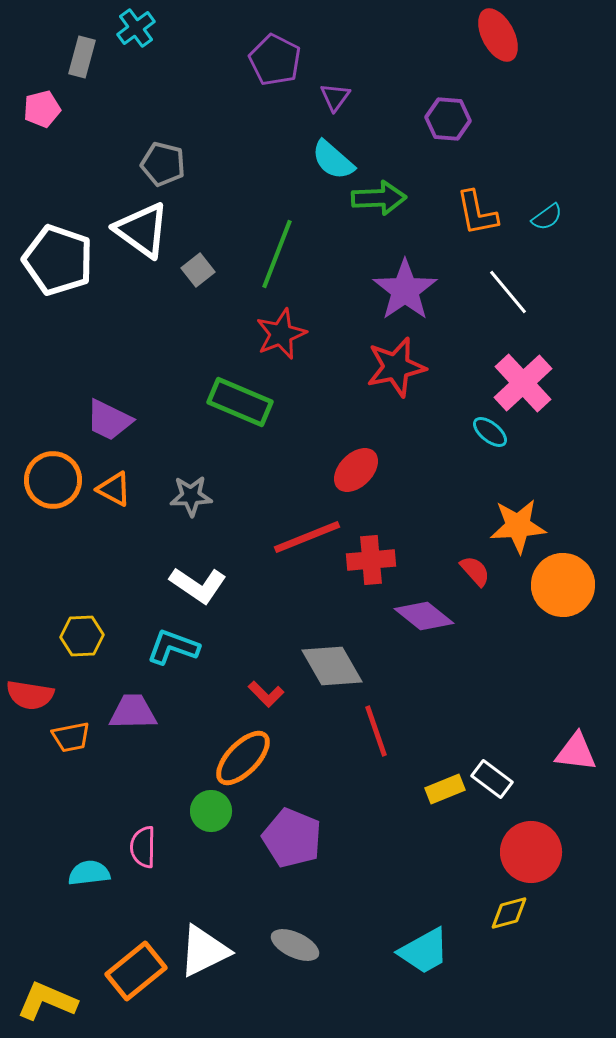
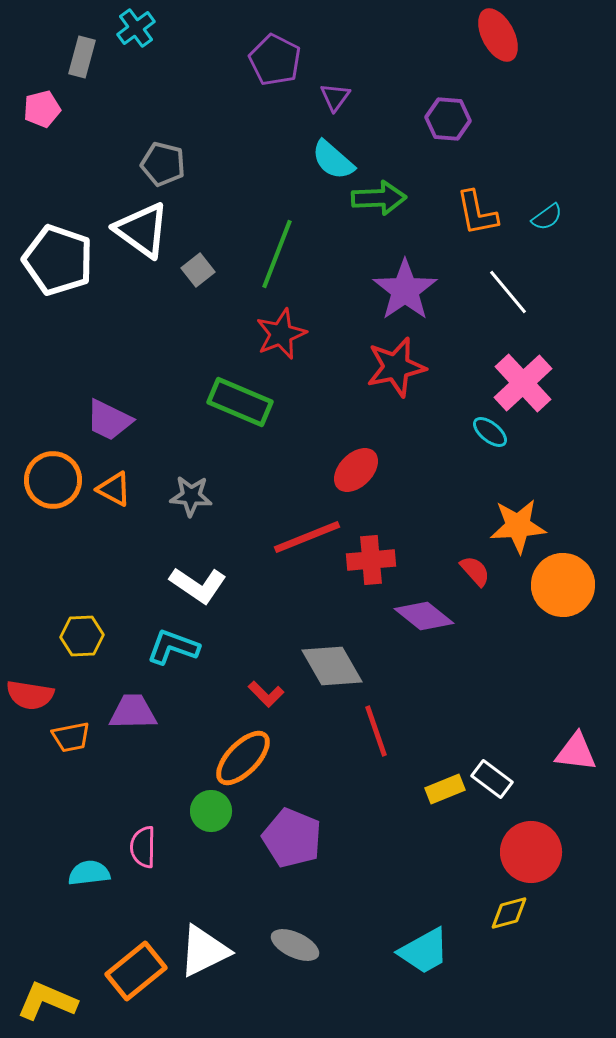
gray star at (191, 496): rotated 6 degrees clockwise
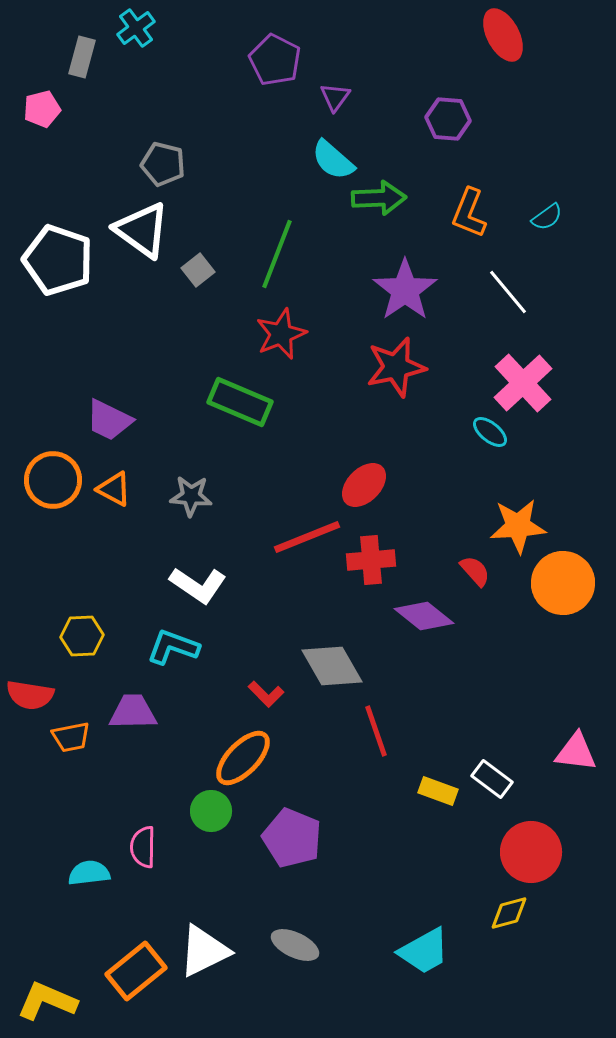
red ellipse at (498, 35): moved 5 px right
orange L-shape at (477, 213): moved 8 px left; rotated 33 degrees clockwise
red ellipse at (356, 470): moved 8 px right, 15 px down
orange circle at (563, 585): moved 2 px up
yellow rectangle at (445, 789): moved 7 px left, 2 px down; rotated 42 degrees clockwise
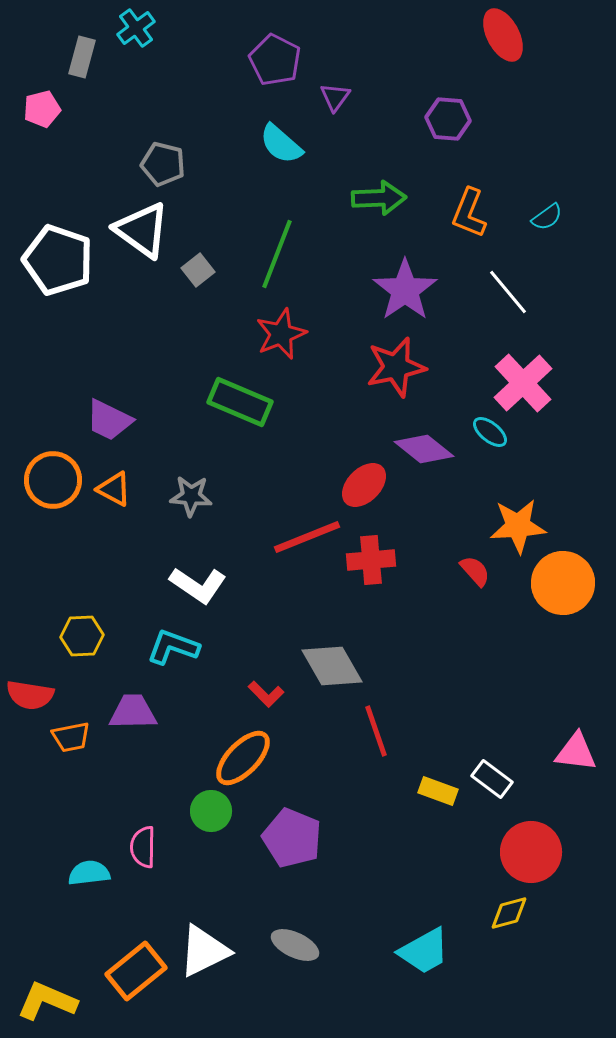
cyan semicircle at (333, 160): moved 52 px left, 16 px up
purple diamond at (424, 616): moved 167 px up
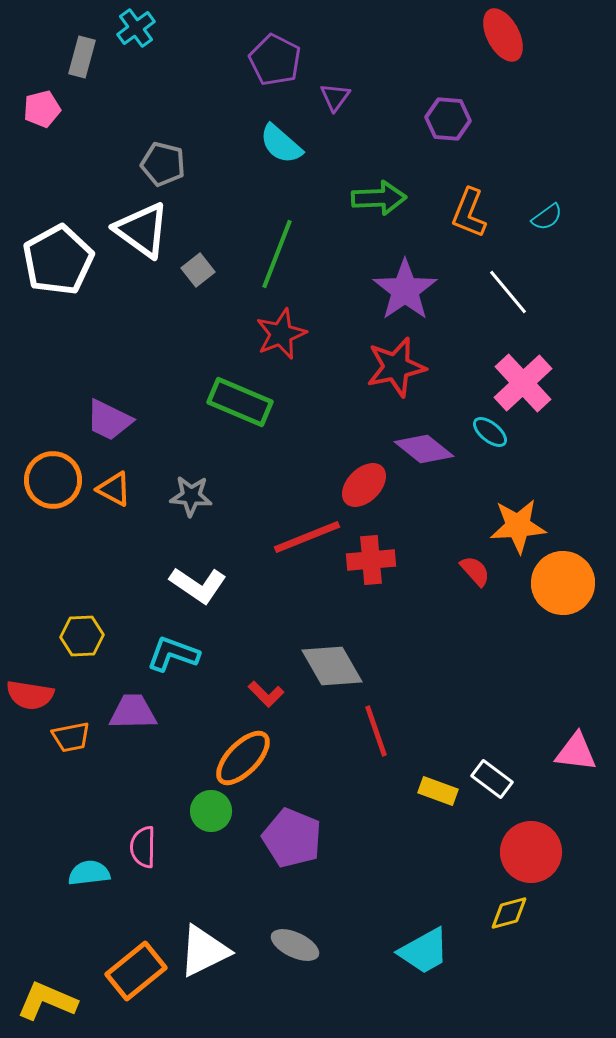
white pentagon at (58, 260): rotated 24 degrees clockwise
cyan L-shape at (173, 647): moved 7 px down
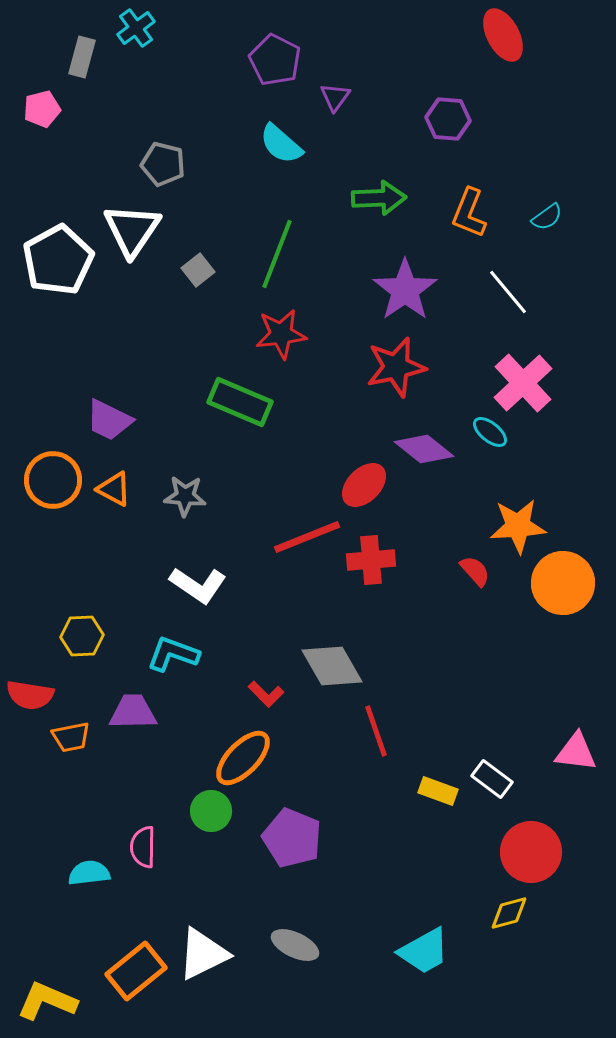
white triangle at (142, 230): moved 10 px left; rotated 28 degrees clockwise
red star at (281, 334): rotated 15 degrees clockwise
gray star at (191, 496): moved 6 px left
white triangle at (204, 951): moved 1 px left, 3 px down
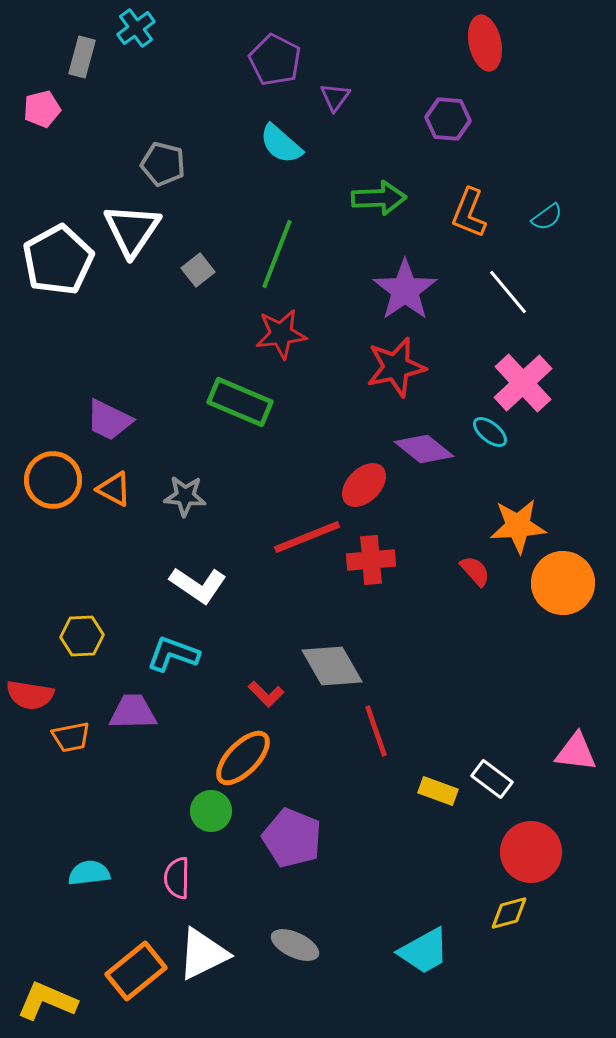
red ellipse at (503, 35): moved 18 px left, 8 px down; rotated 16 degrees clockwise
pink semicircle at (143, 847): moved 34 px right, 31 px down
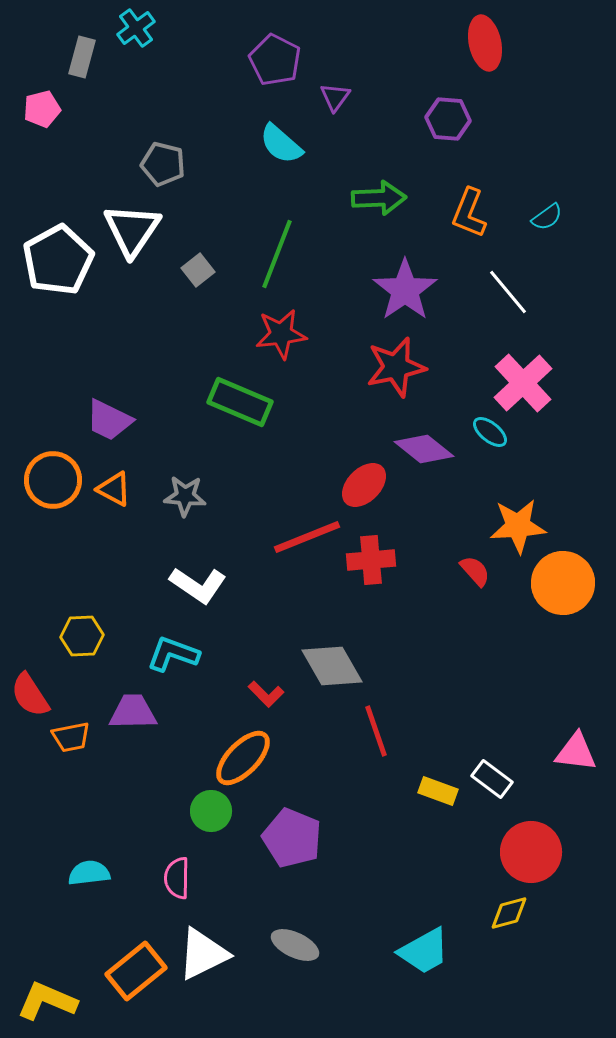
red semicircle at (30, 695): rotated 48 degrees clockwise
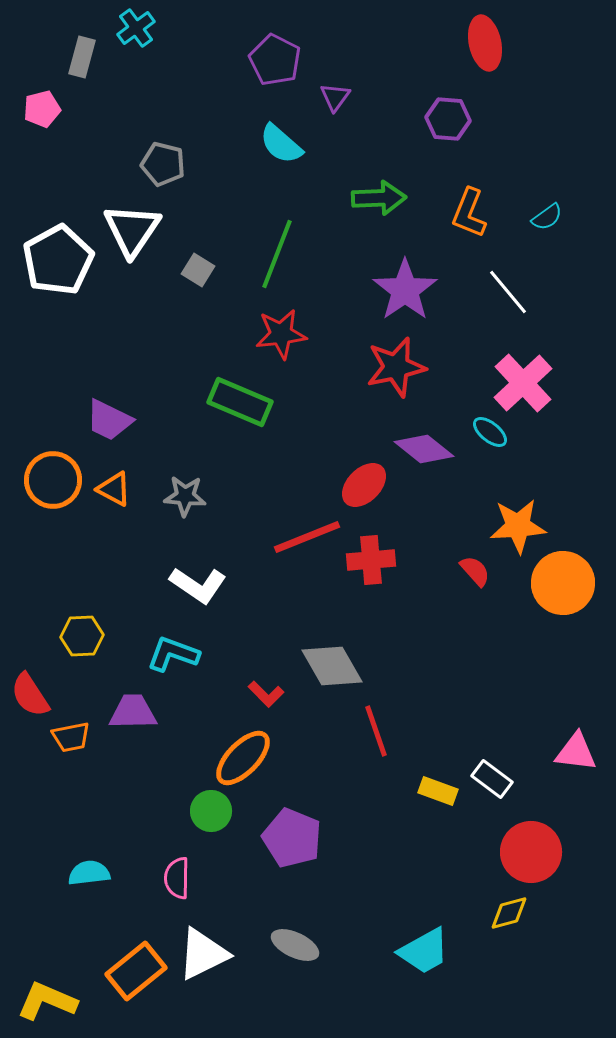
gray square at (198, 270): rotated 20 degrees counterclockwise
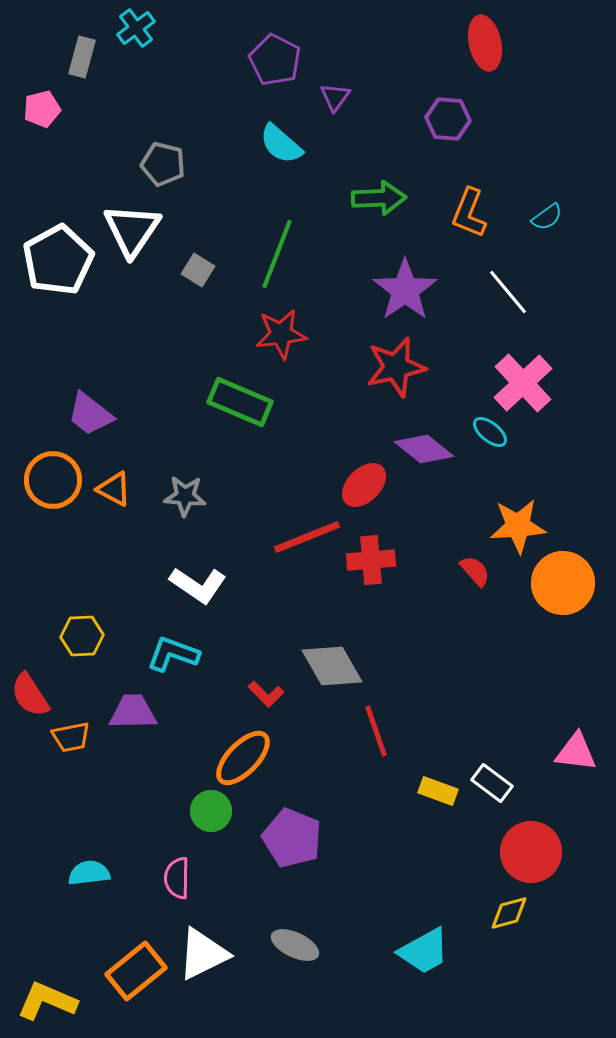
purple trapezoid at (109, 420): moved 19 px left, 6 px up; rotated 12 degrees clockwise
white rectangle at (492, 779): moved 4 px down
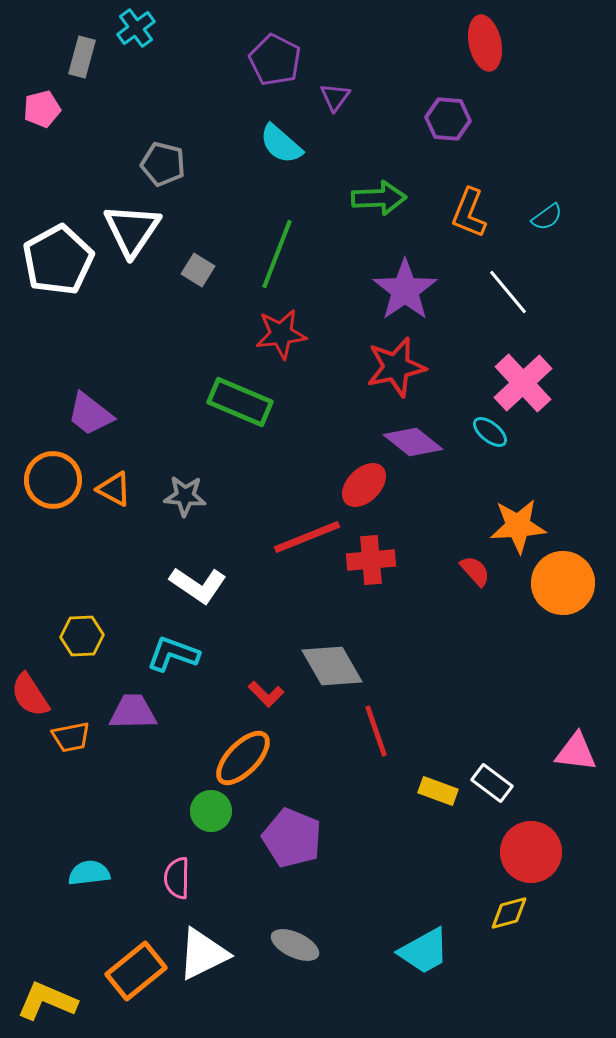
purple diamond at (424, 449): moved 11 px left, 7 px up
